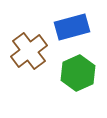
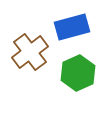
brown cross: moved 1 px right, 1 px down
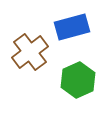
green hexagon: moved 7 px down
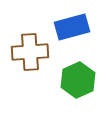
brown cross: rotated 33 degrees clockwise
